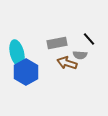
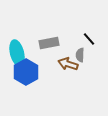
gray rectangle: moved 8 px left
gray semicircle: rotated 88 degrees clockwise
brown arrow: moved 1 px right, 1 px down
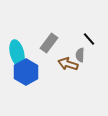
gray rectangle: rotated 42 degrees counterclockwise
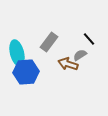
gray rectangle: moved 1 px up
gray semicircle: rotated 56 degrees clockwise
blue hexagon: rotated 25 degrees clockwise
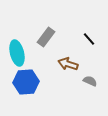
gray rectangle: moved 3 px left, 5 px up
gray semicircle: moved 10 px right, 26 px down; rotated 56 degrees clockwise
blue hexagon: moved 10 px down
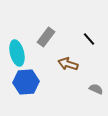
gray semicircle: moved 6 px right, 8 px down
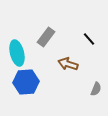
gray semicircle: rotated 88 degrees clockwise
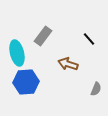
gray rectangle: moved 3 px left, 1 px up
